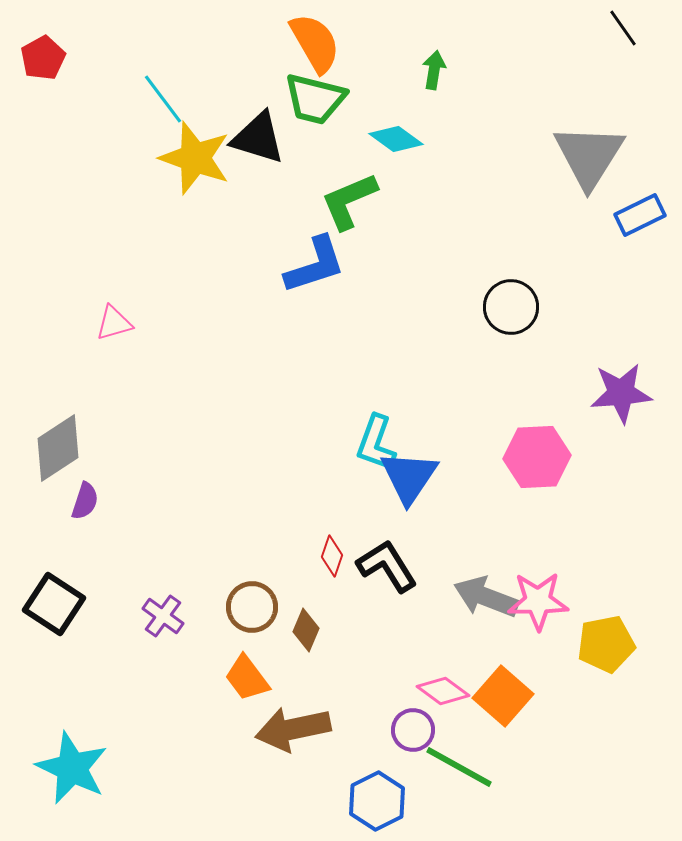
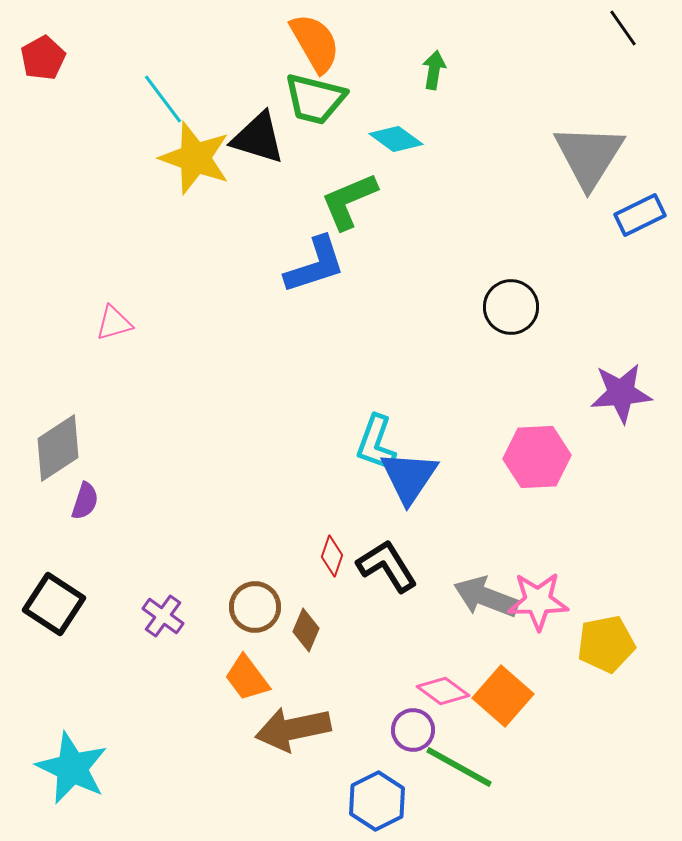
brown circle: moved 3 px right
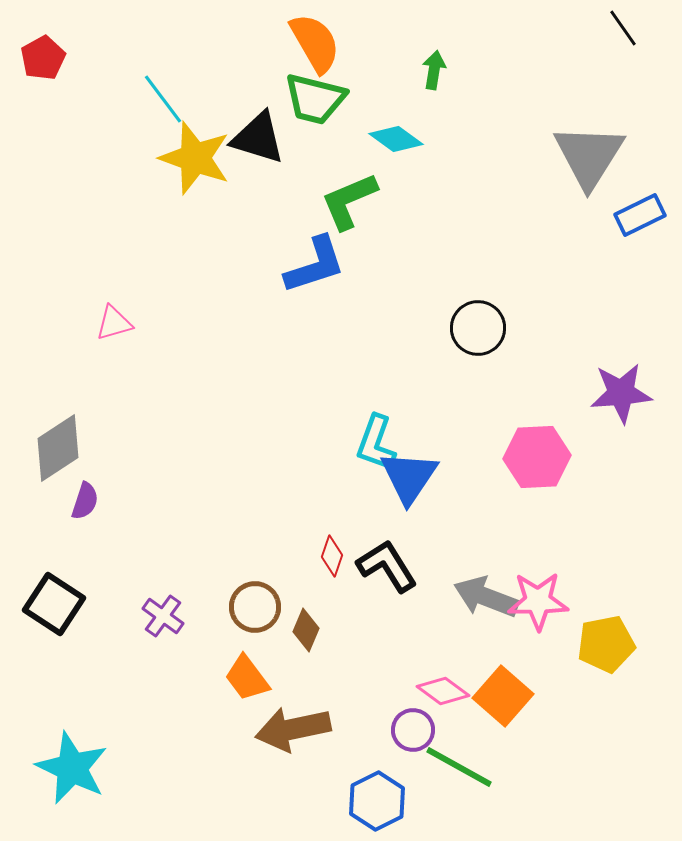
black circle: moved 33 px left, 21 px down
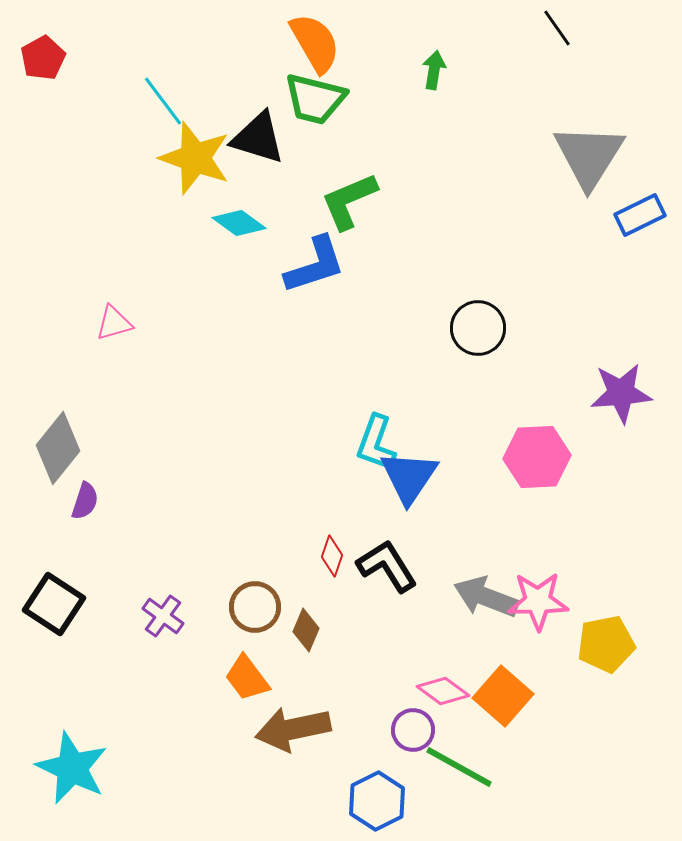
black line: moved 66 px left
cyan line: moved 2 px down
cyan diamond: moved 157 px left, 84 px down
gray diamond: rotated 18 degrees counterclockwise
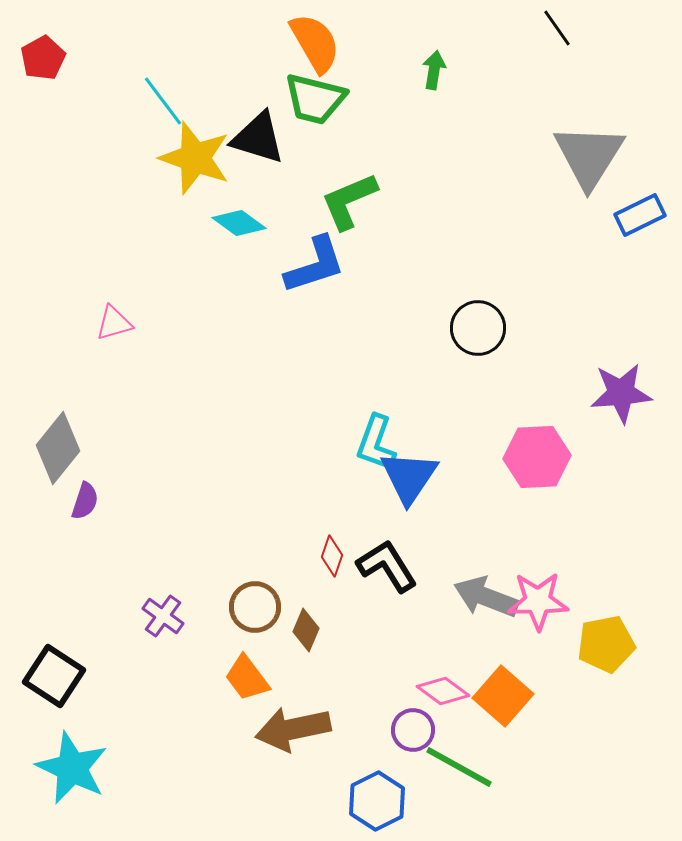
black square: moved 72 px down
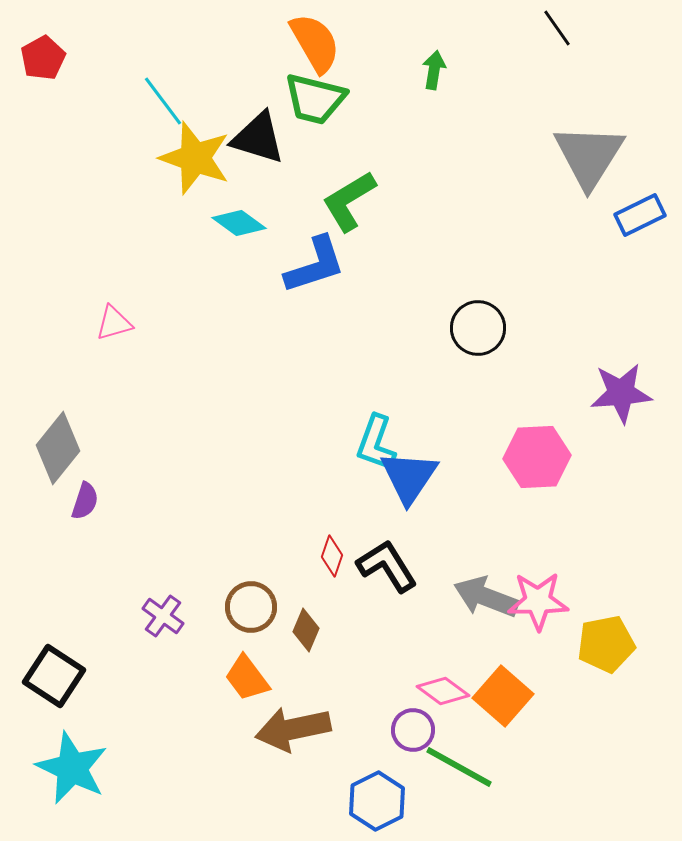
green L-shape: rotated 8 degrees counterclockwise
brown circle: moved 4 px left
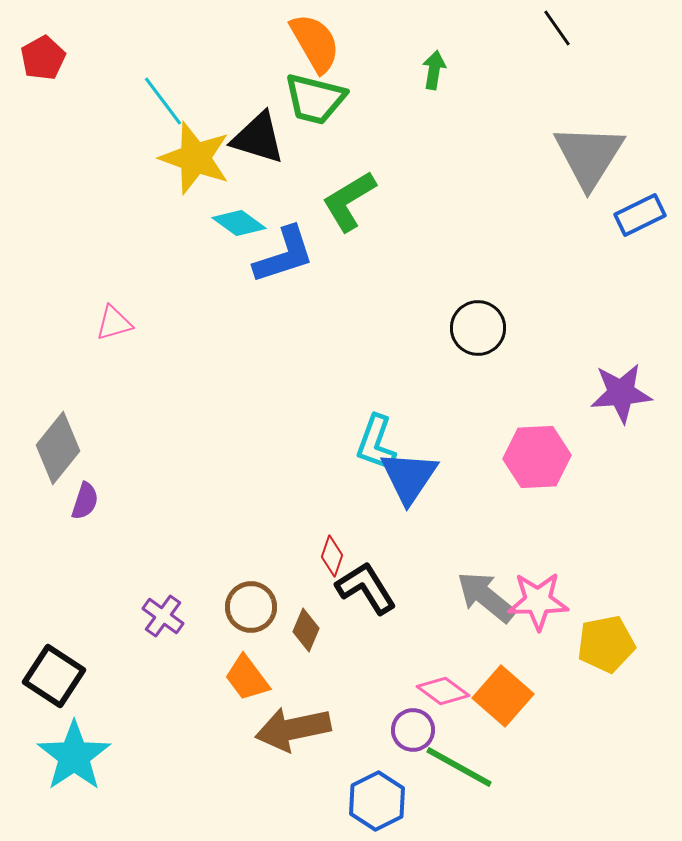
blue L-shape: moved 31 px left, 10 px up
black L-shape: moved 21 px left, 22 px down
gray arrow: rotated 18 degrees clockwise
cyan star: moved 2 px right, 12 px up; rotated 12 degrees clockwise
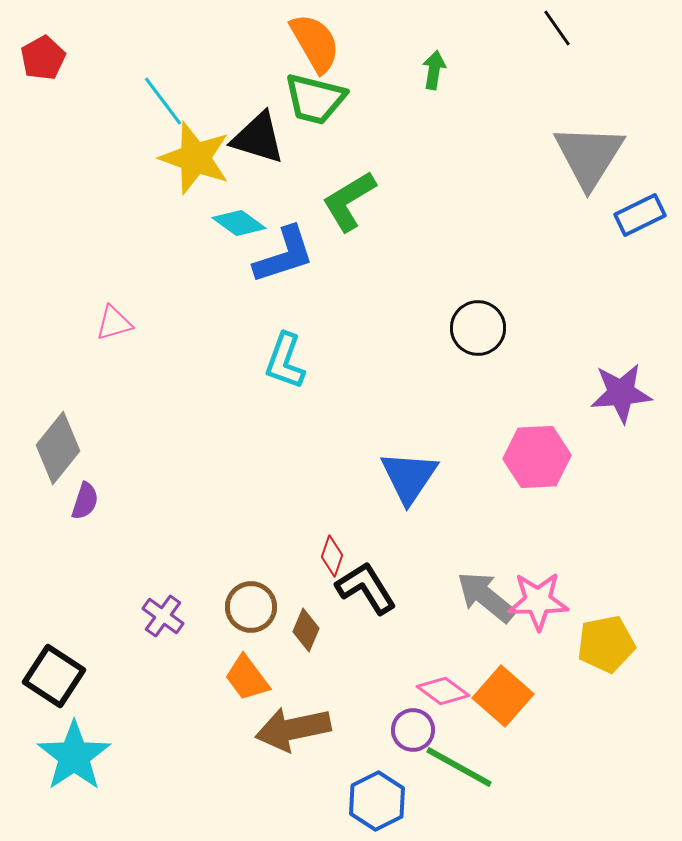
cyan L-shape: moved 91 px left, 82 px up
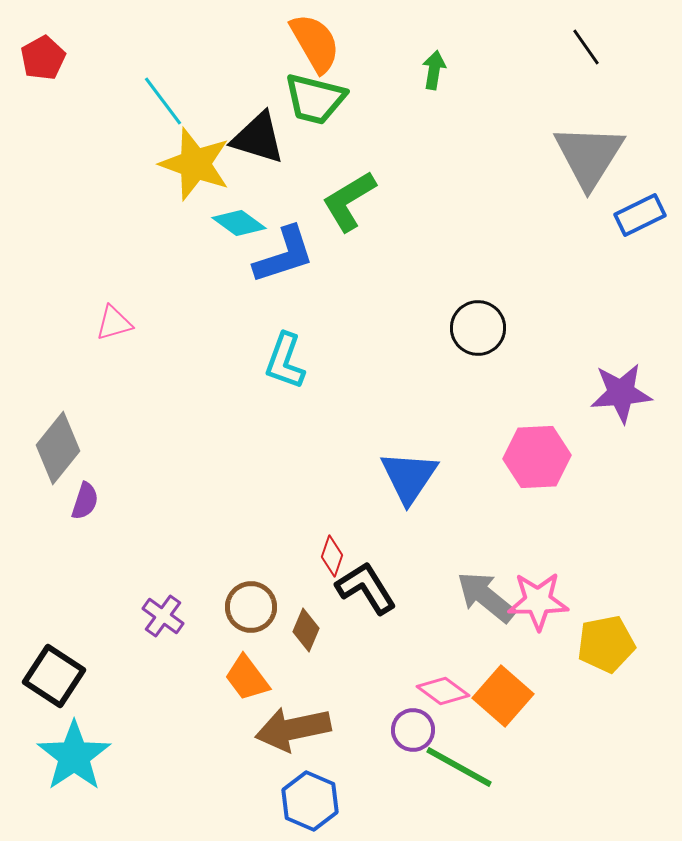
black line: moved 29 px right, 19 px down
yellow star: moved 6 px down
blue hexagon: moved 67 px left; rotated 10 degrees counterclockwise
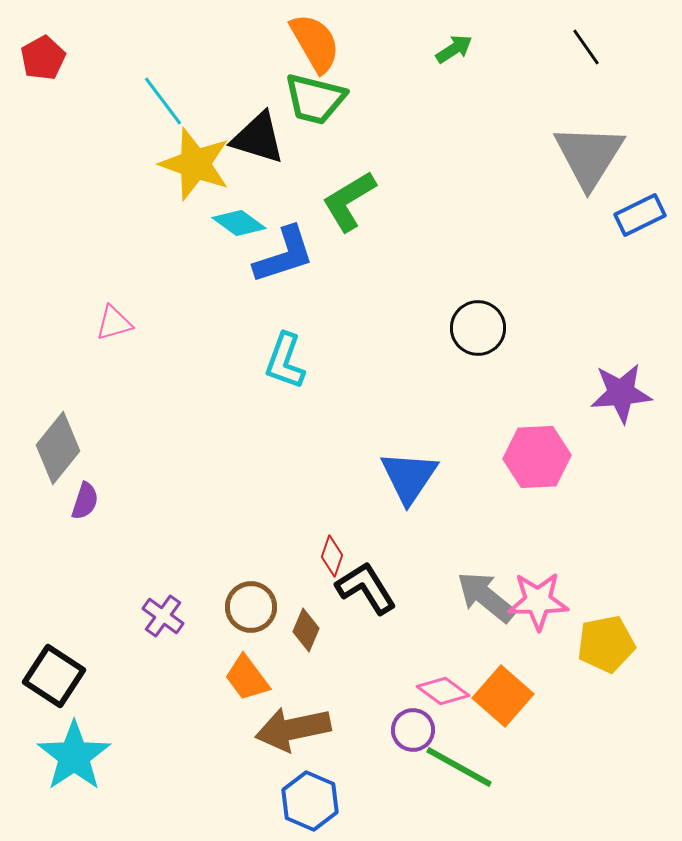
green arrow: moved 20 px right, 21 px up; rotated 48 degrees clockwise
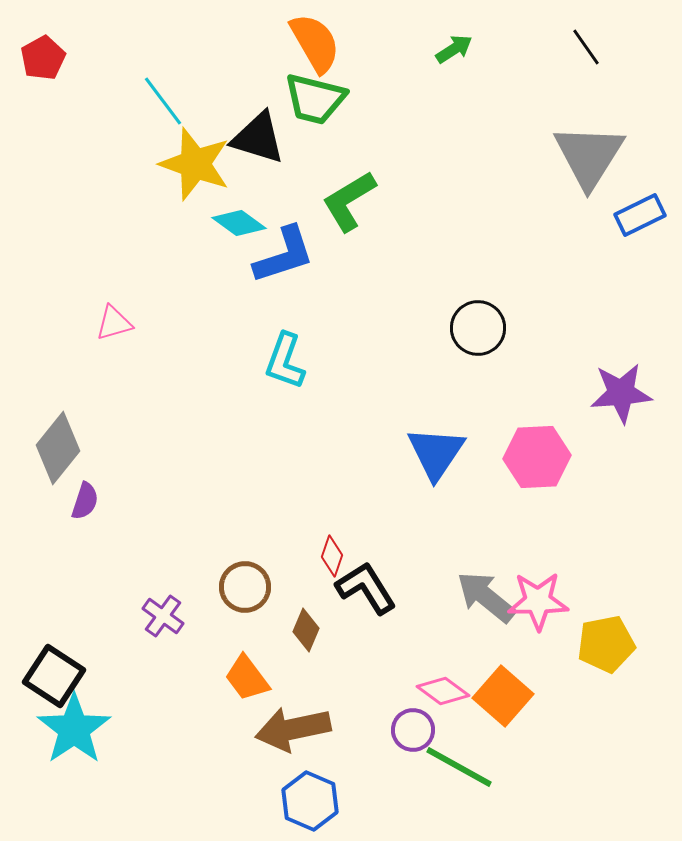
blue triangle: moved 27 px right, 24 px up
brown circle: moved 6 px left, 20 px up
cyan star: moved 27 px up
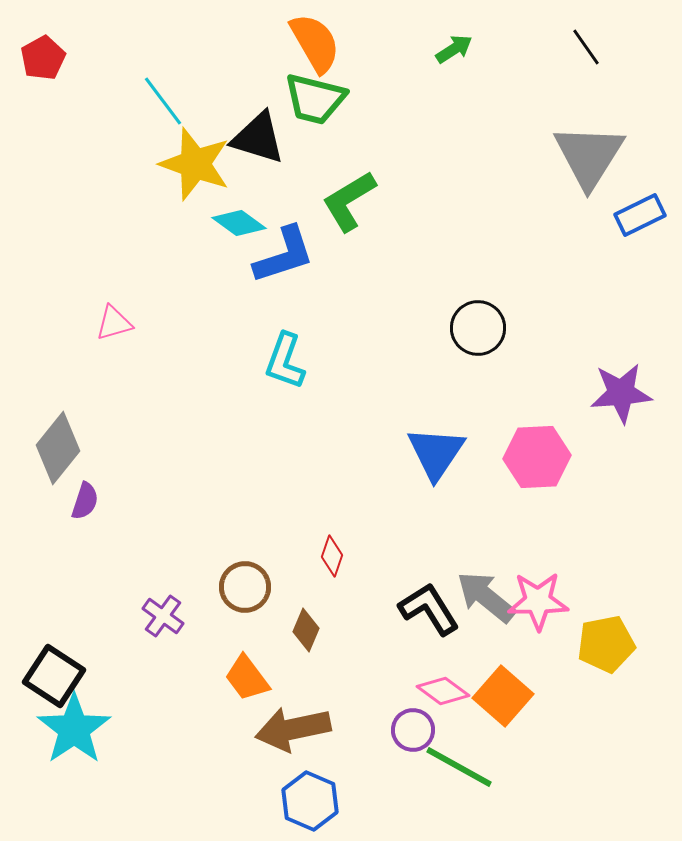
black L-shape: moved 63 px right, 21 px down
